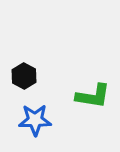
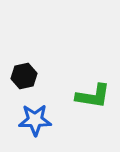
black hexagon: rotated 20 degrees clockwise
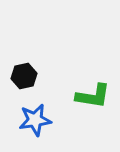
blue star: rotated 8 degrees counterclockwise
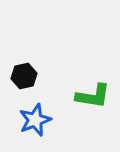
blue star: rotated 12 degrees counterclockwise
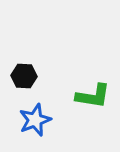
black hexagon: rotated 15 degrees clockwise
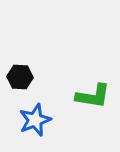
black hexagon: moved 4 px left, 1 px down
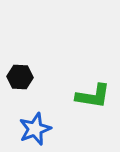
blue star: moved 9 px down
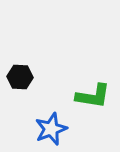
blue star: moved 16 px right
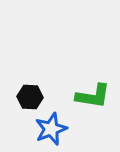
black hexagon: moved 10 px right, 20 px down
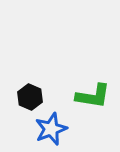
black hexagon: rotated 20 degrees clockwise
